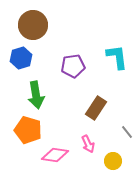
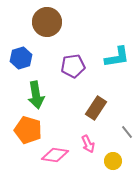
brown circle: moved 14 px right, 3 px up
cyan L-shape: rotated 88 degrees clockwise
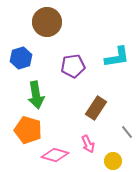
pink diamond: rotated 8 degrees clockwise
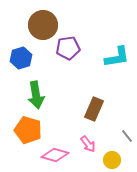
brown circle: moved 4 px left, 3 px down
purple pentagon: moved 5 px left, 18 px up
brown rectangle: moved 2 px left, 1 px down; rotated 10 degrees counterclockwise
gray line: moved 4 px down
pink arrow: rotated 12 degrees counterclockwise
yellow circle: moved 1 px left, 1 px up
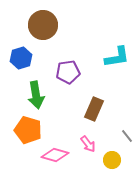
purple pentagon: moved 24 px down
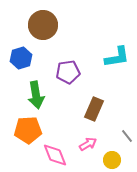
orange pentagon: rotated 20 degrees counterclockwise
pink arrow: rotated 84 degrees counterclockwise
pink diamond: rotated 52 degrees clockwise
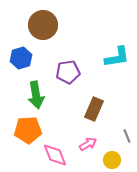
gray line: rotated 16 degrees clockwise
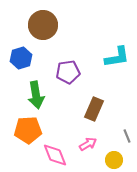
yellow circle: moved 2 px right
